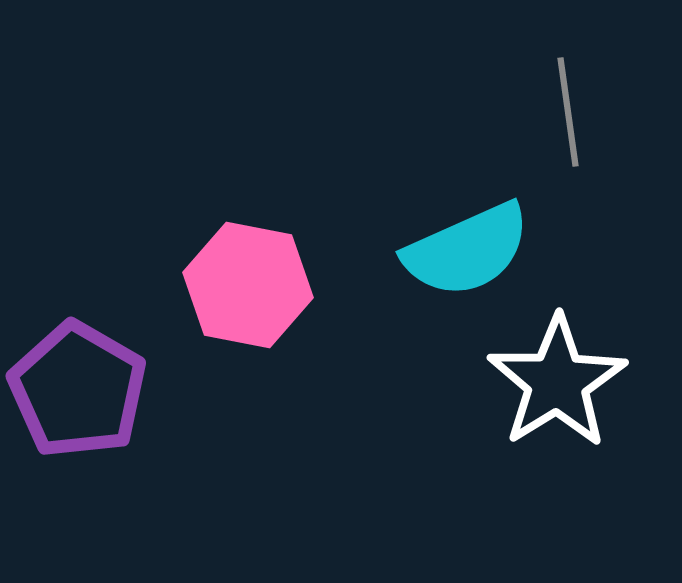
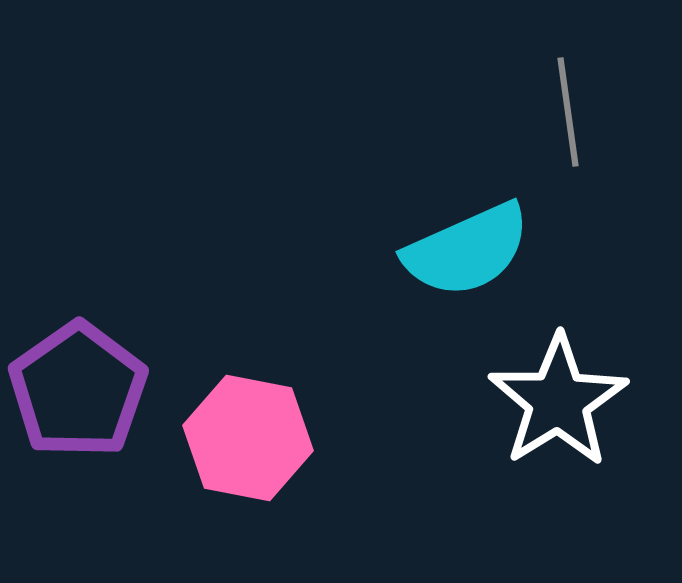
pink hexagon: moved 153 px down
white star: moved 1 px right, 19 px down
purple pentagon: rotated 7 degrees clockwise
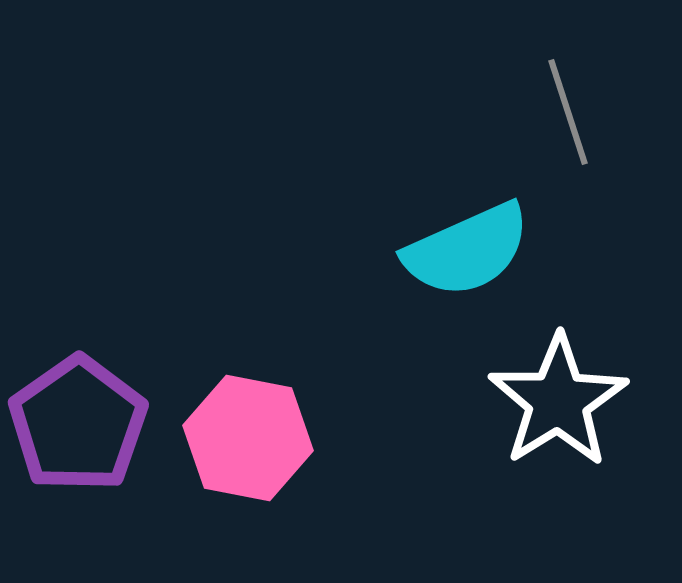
gray line: rotated 10 degrees counterclockwise
purple pentagon: moved 34 px down
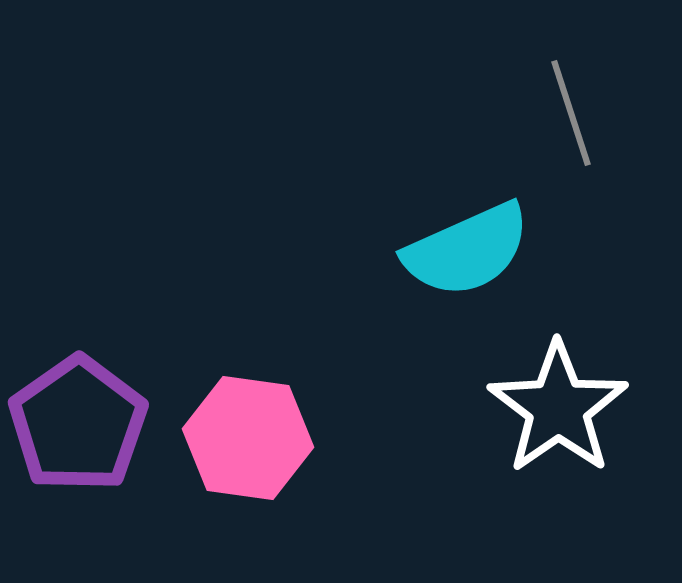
gray line: moved 3 px right, 1 px down
white star: moved 7 px down; rotated 3 degrees counterclockwise
pink hexagon: rotated 3 degrees counterclockwise
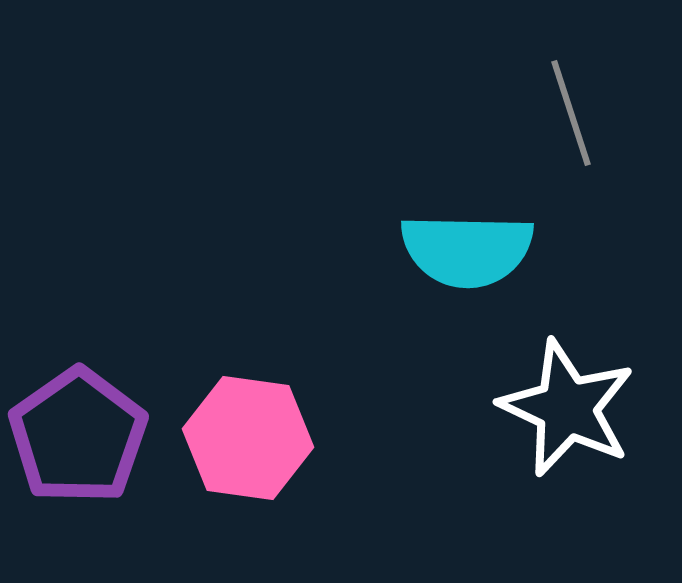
cyan semicircle: rotated 25 degrees clockwise
white star: moved 9 px right; rotated 12 degrees counterclockwise
purple pentagon: moved 12 px down
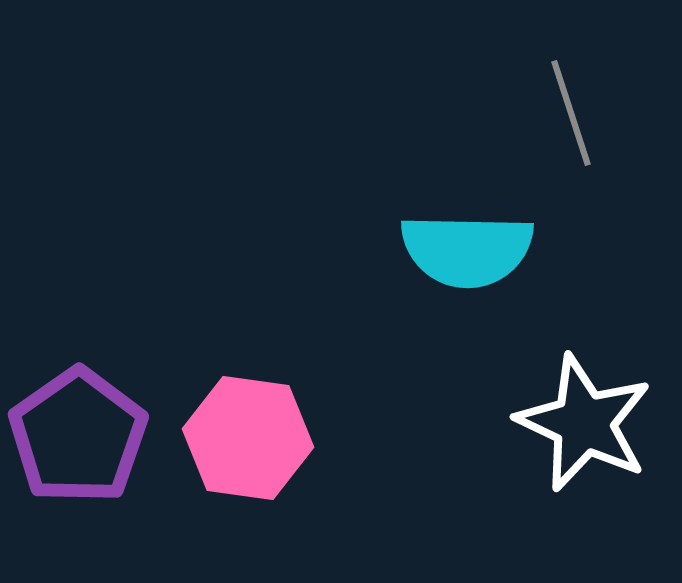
white star: moved 17 px right, 15 px down
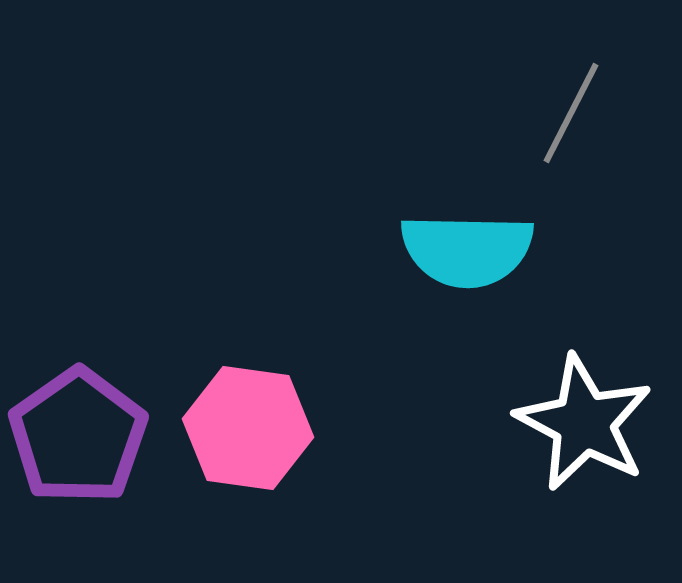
gray line: rotated 45 degrees clockwise
white star: rotated 3 degrees clockwise
pink hexagon: moved 10 px up
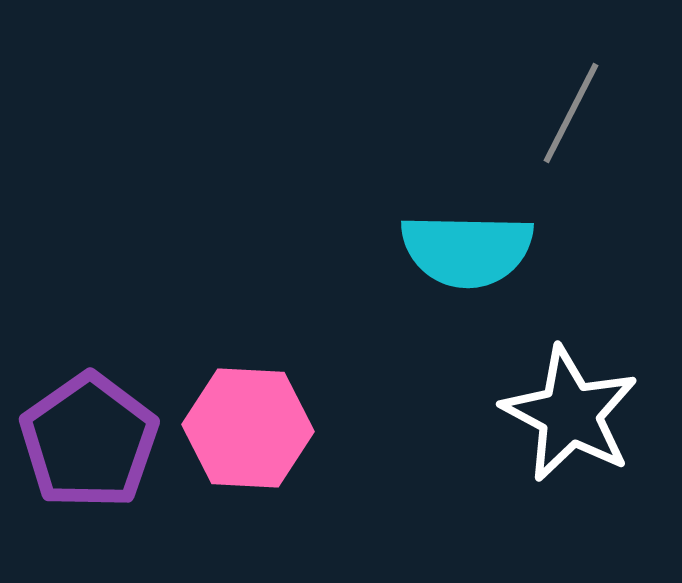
white star: moved 14 px left, 9 px up
pink hexagon: rotated 5 degrees counterclockwise
purple pentagon: moved 11 px right, 5 px down
